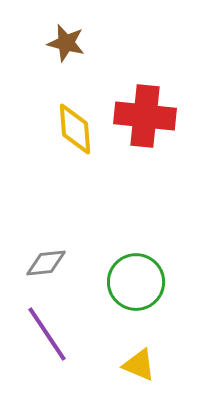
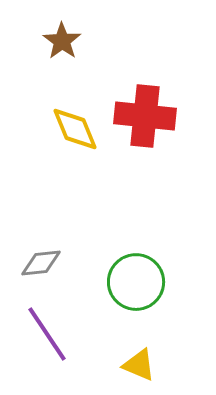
brown star: moved 4 px left, 2 px up; rotated 21 degrees clockwise
yellow diamond: rotated 18 degrees counterclockwise
gray diamond: moved 5 px left
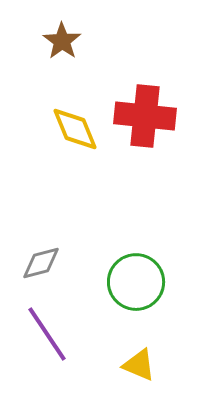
gray diamond: rotated 9 degrees counterclockwise
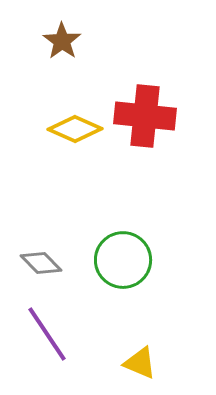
yellow diamond: rotated 44 degrees counterclockwise
gray diamond: rotated 60 degrees clockwise
green circle: moved 13 px left, 22 px up
yellow triangle: moved 1 px right, 2 px up
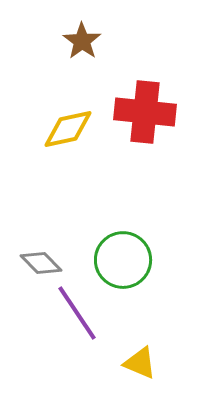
brown star: moved 20 px right
red cross: moved 4 px up
yellow diamond: moved 7 px left; rotated 36 degrees counterclockwise
purple line: moved 30 px right, 21 px up
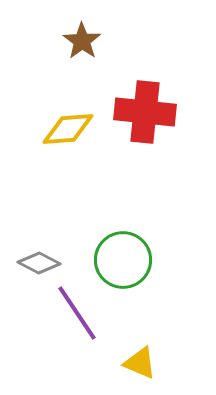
yellow diamond: rotated 8 degrees clockwise
gray diamond: moved 2 px left; rotated 18 degrees counterclockwise
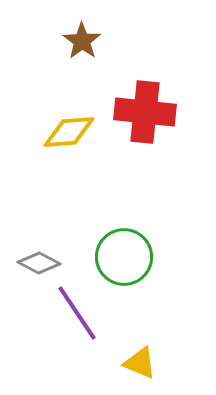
yellow diamond: moved 1 px right, 3 px down
green circle: moved 1 px right, 3 px up
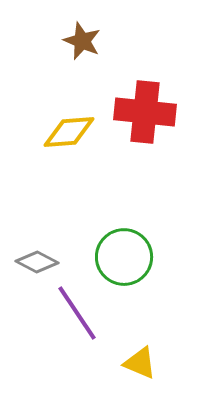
brown star: rotated 12 degrees counterclockwise
gray diamond: moved 2 px left, 1 px up
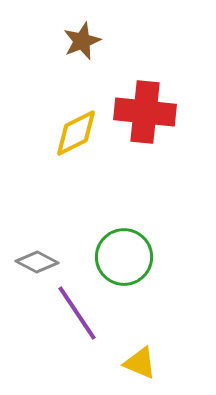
brown star: rotated 27 degrees clockwise
yellow diamond: moved 7 px right, 1 px down; rotated 22 degrees counterclockwise
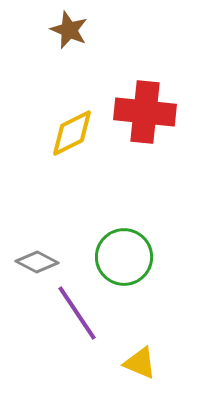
brown star: moved 13 px left, 11 px up; rotated 27 degrees counterclockwise
yellow diamond: moved 4 px left
